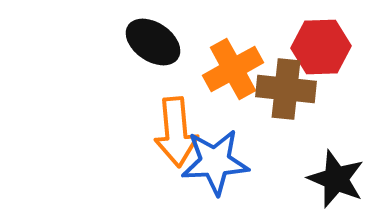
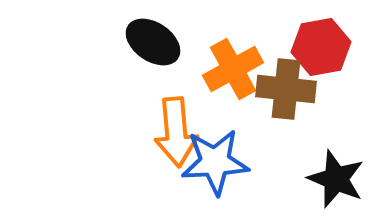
red hexagon: rotated 8 degrees counterclockwise
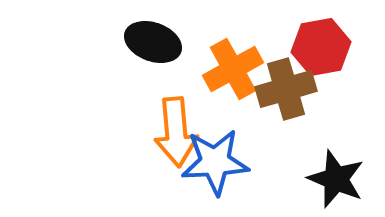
black ellipse: rotated 14 degrees counterclockwise
brown cross: rotated 22 degrees counterclockwise
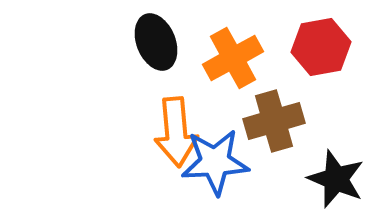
black ellipse: moved 3 px right; rotated 48 degrees clockwise
orange cross: moved 11 px up
brown cross: moved 12 px left, 32 px down
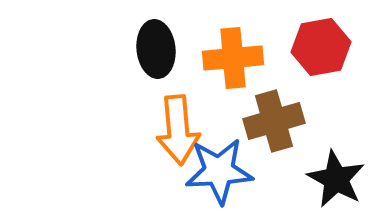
black ellipse: moved 7 px down; rotated 16 degrees clockwise
orange cross: rotated 24 degrees clockwise
orange arrow: moved 2 px right, 2 px up
blue star: moved 4 px right, 9 px down
black star: rotated 6 degrees clockwise
